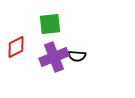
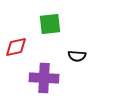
red diamond: rotated 15 degrees clockwise
purple cross: moved 10 px left, 21 px down; rotated 24 degrees clockwise
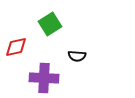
green square: rotated 25 degrees counterclockwise
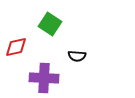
green square: rotated 25 degrees counterclockwise
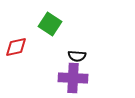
purple cross: moved 29 px right
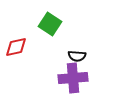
purple cross: rotated 8 degrees counterclockwise
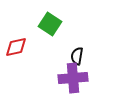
black semicircle: rotated 96 degrees clockwise
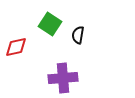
black semicircle: moved 1 px right, 21 px up
purple cross: moved 10 px left
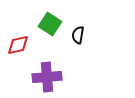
red diamond: moved 2 px right, 2 px up
purple cross: moved 16 px left, 1 px up
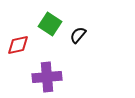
black semicircle: rotated 30 degrees clockwise
